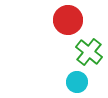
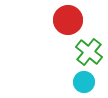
cyan circle: moved 7 px right
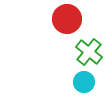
red circle: moved 1 px left, 1 px up
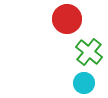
cyan circle: moved 1 px down
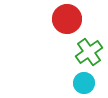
green cross: rotated 16 degrees clockwise
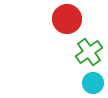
cyan circle: moved 9 px right
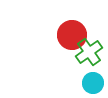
red circle: moved 5 px right, 16 px down
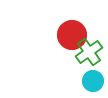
cyan circle: moved 2 px up
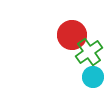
cyan circle: moved 4 px up
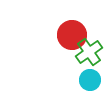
cyan circle: moved 3 px left, 3 px down
